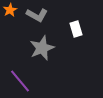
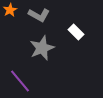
gray L-shape: moved 2 px right
white rectangle: moved 3 px down; rotated 28 degrees counterclockwise
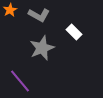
white rectangle: moved 2 px left
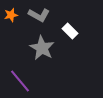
orange star: moved 1 px right, 5 px down; rotated 16 degrees clockwise
white rectangle: moved 4 px left, 1 px up
gray star: rotated 20 degrees counterclockwise
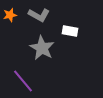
orange star: moved 1 px left
white rectangle: rotated 35 degrees counterclockwise
purple line: moved 3 px right
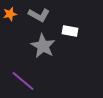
orange star: moved 1 px up
gray star: moved 1 px right, 2 px up
purple line: rotated 10 degrees counterclockwise
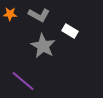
orange star: rotated 16 degrees clockwise
white rectangle: rotated 21 degrees clockwise
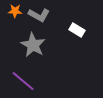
orange star: moved 5 px right, 3 px up
white rectangle: moved 7 px right, 1 px up
gray star: moved 10 px left, 1 px up
